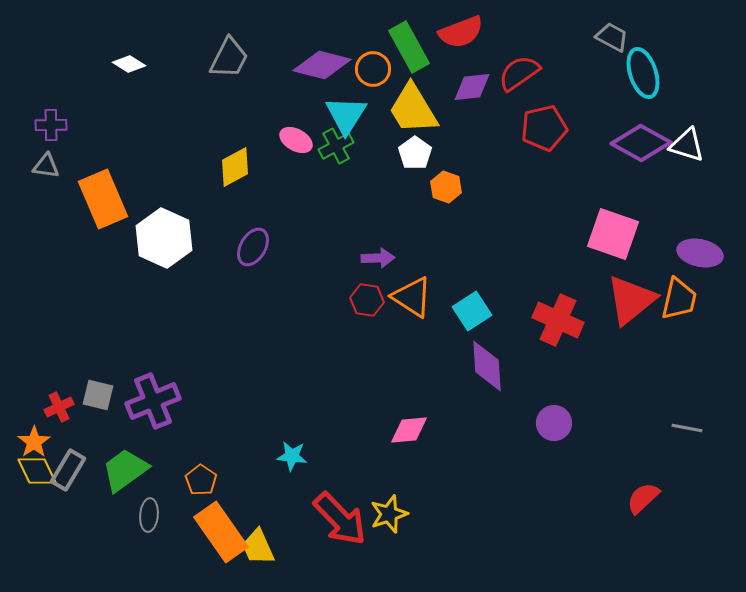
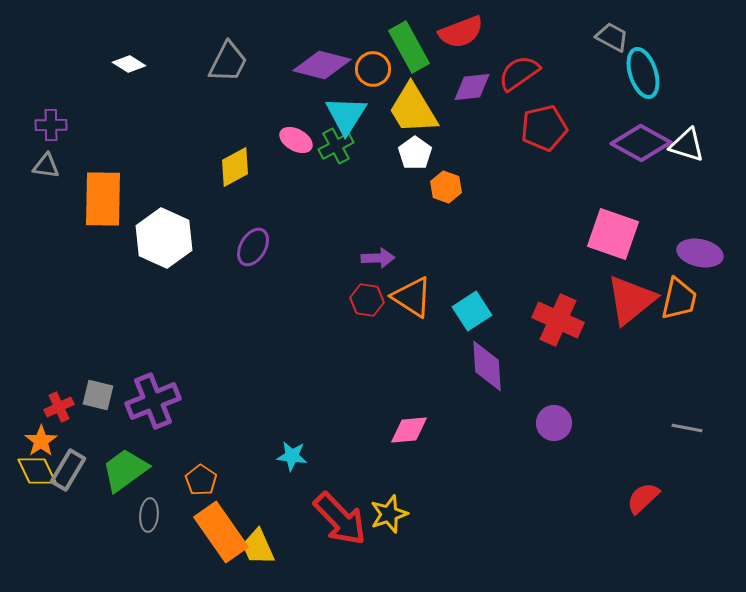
gray trapezoid at (229, 58): moved 1 px left, 4 px down
orange rectangle at (103, 199): rotated 24 degrees clockwise
orange star at (34, 442): moved 7 px right, 1 px up
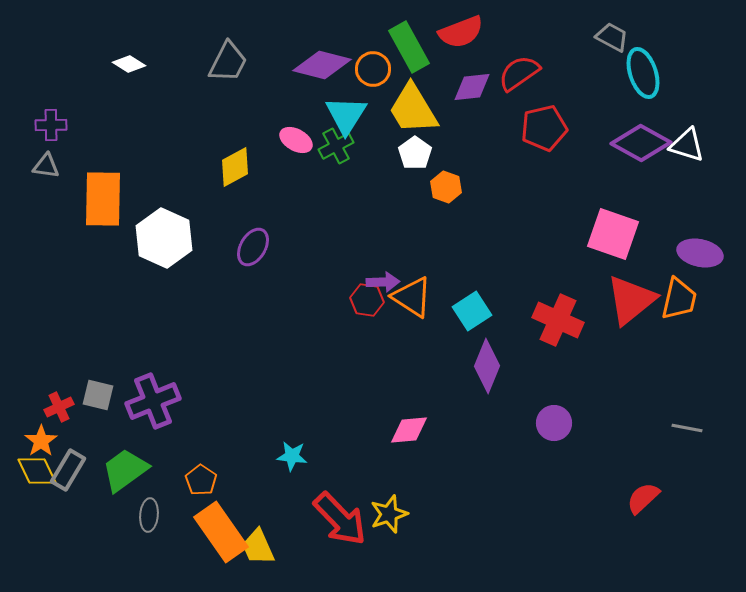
purple arrow at (378, 258): moved 5 px right, 24 px down
purple diamond at (487, 366): rotated 26 degrees clockwise
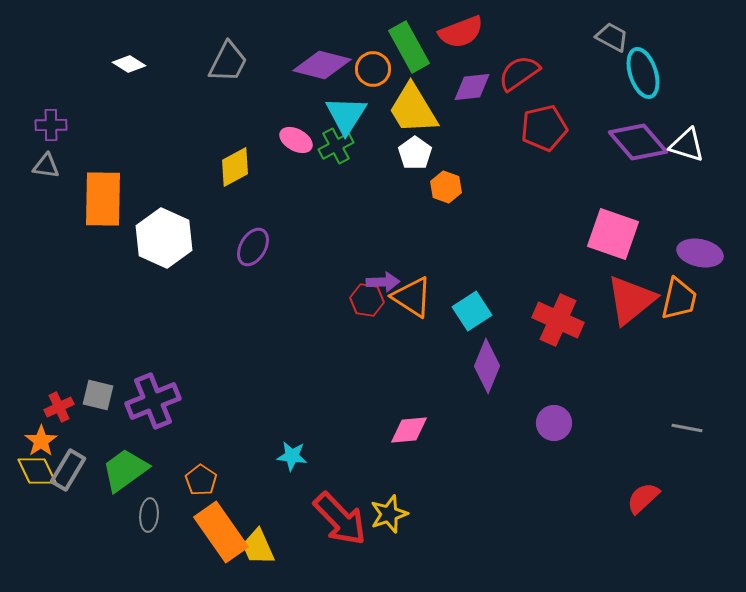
purple diamond at (641, 143): moved 3 px left, 1 px up; rotated 20 degrees clockwise
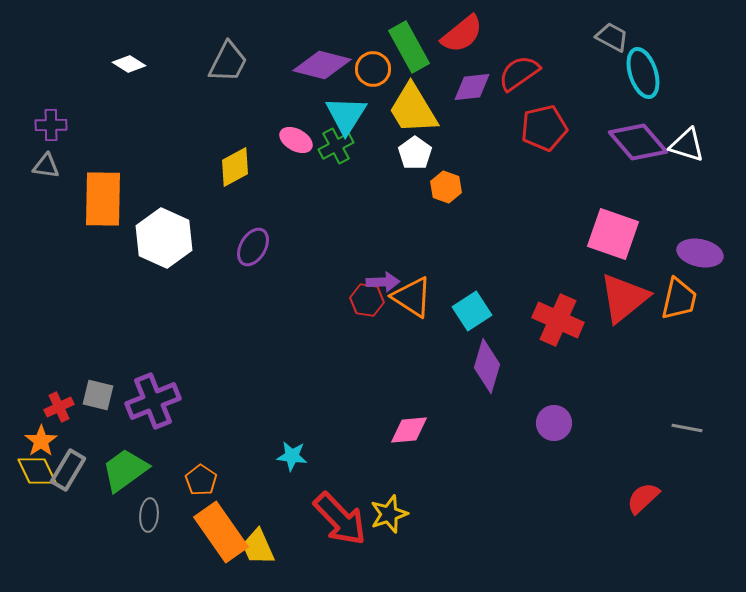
red semicircle at (461, 32): moved 1 px right, 2 px down; rotated 18 degrees counterclockwise
red triangle at (631, 300): moved 7 px left, 2 px up
purple diamond at (487, 366): rotated 6 degrees counterclockwise
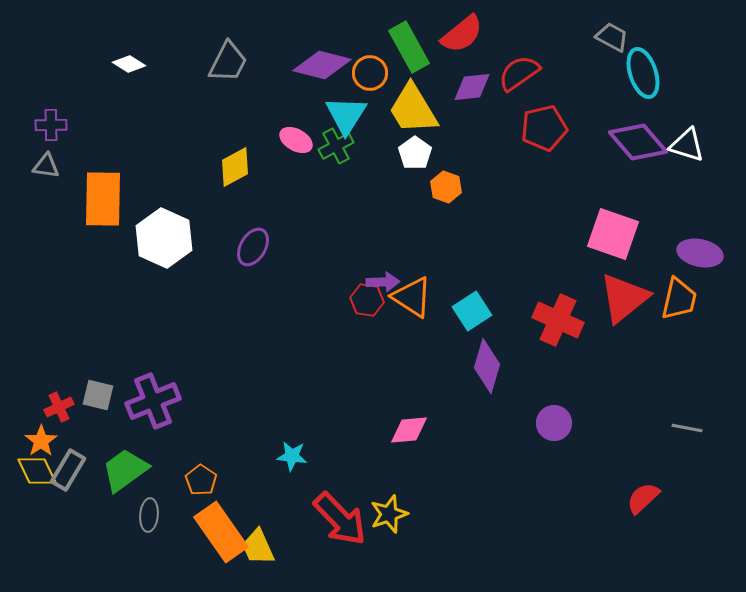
orange circle at (373, 69): moved 3 px left, 4 px down
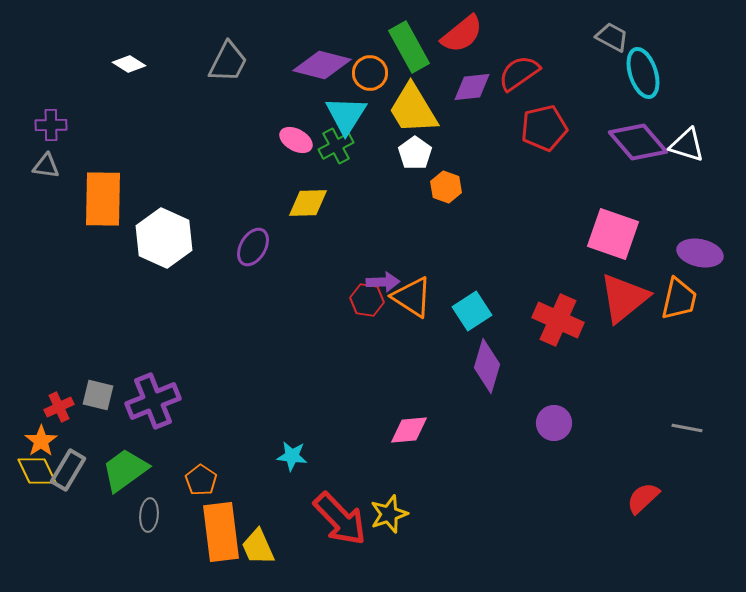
yellow diamond at (235, 167): moved 73 px right, 36 px down; rotated 27 degrees clockwise
orange rectangle at (221, 532): rotated 28 degrees clockwise
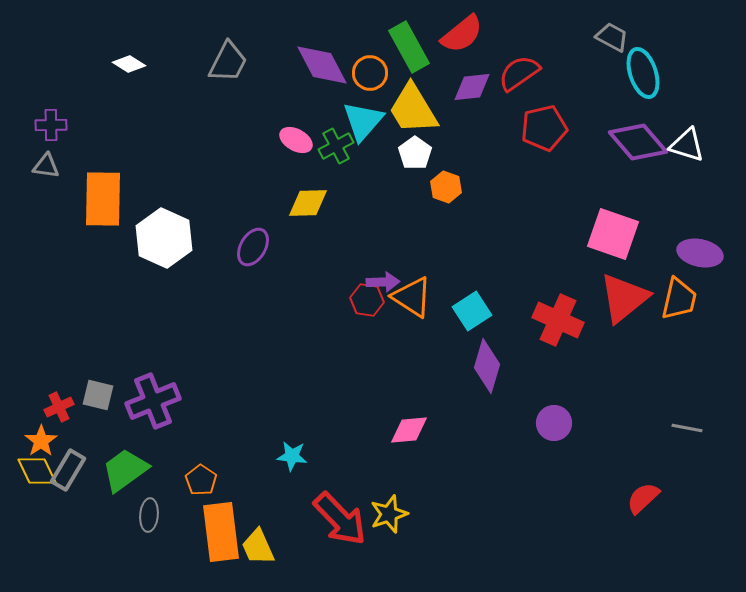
purple diamond at (322, 65): rotated 48 degrees clockwise
cyan triangle at (346, 115): moved 17 px right, 6 px down; rotated 9 degrees clockwise
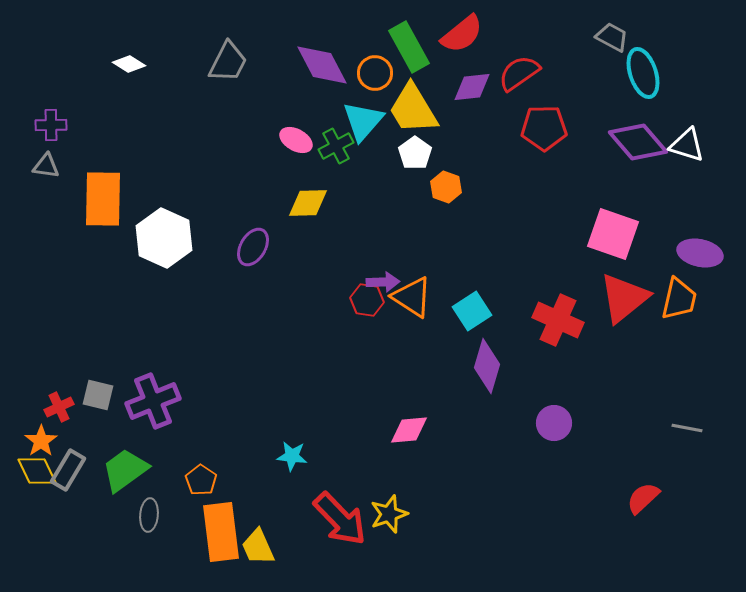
orange circle at (370, 73): moved 5 px right
red pentagon at (544, 128): rotated 12 degrees clockwise
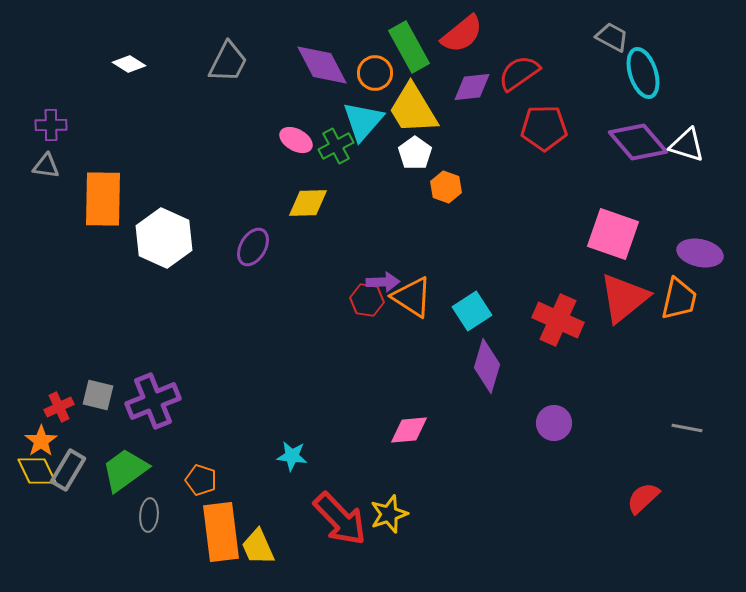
orange pentagon at (201, 480): rotated 16 degrees counterclockwise
